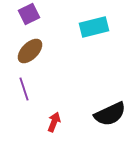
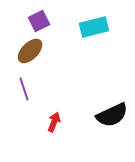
purple square: moved 10 px right, 7 px down
black semicircle: moved 2 px right, 1 px down
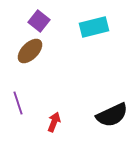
purple square: rotated 25 degrees counterclockwise
purple line: moved 6 px left, 14 px down
